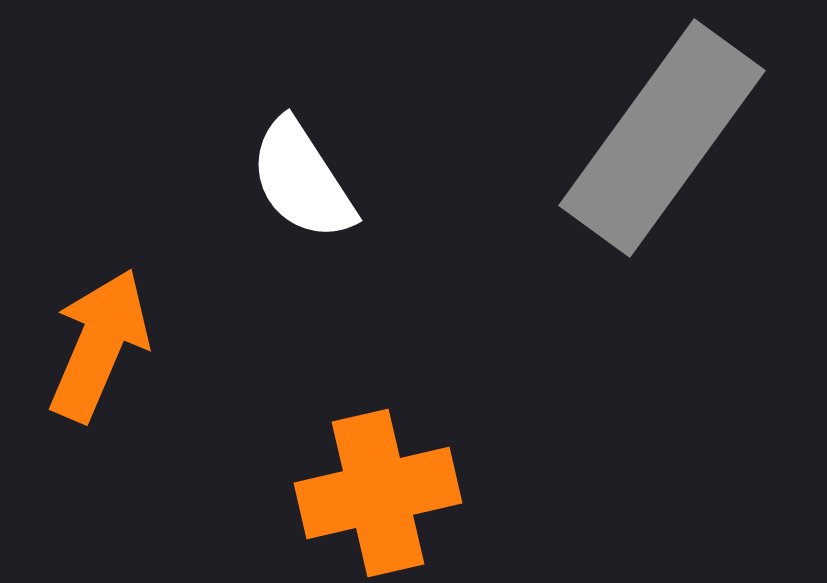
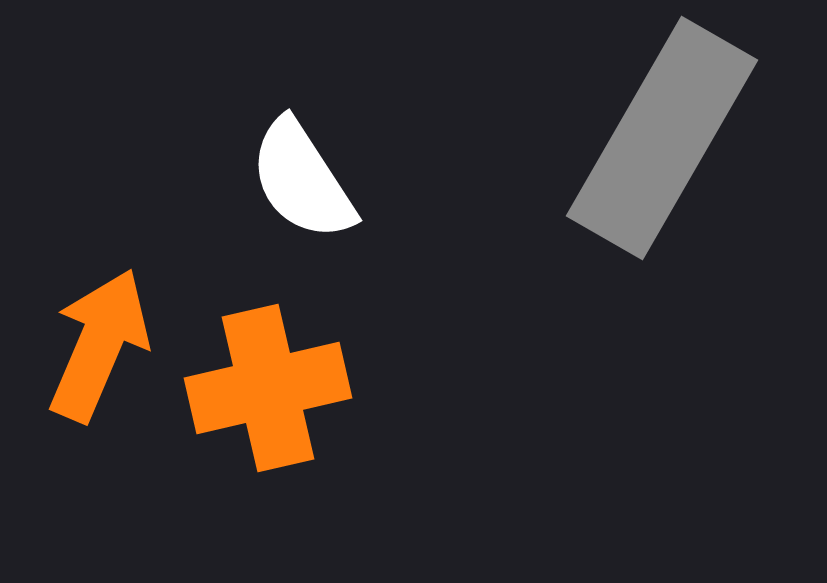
gray rectangle: rotated 6 degrees counterclockwise
orange cross: moved 110 px left, 105 px up
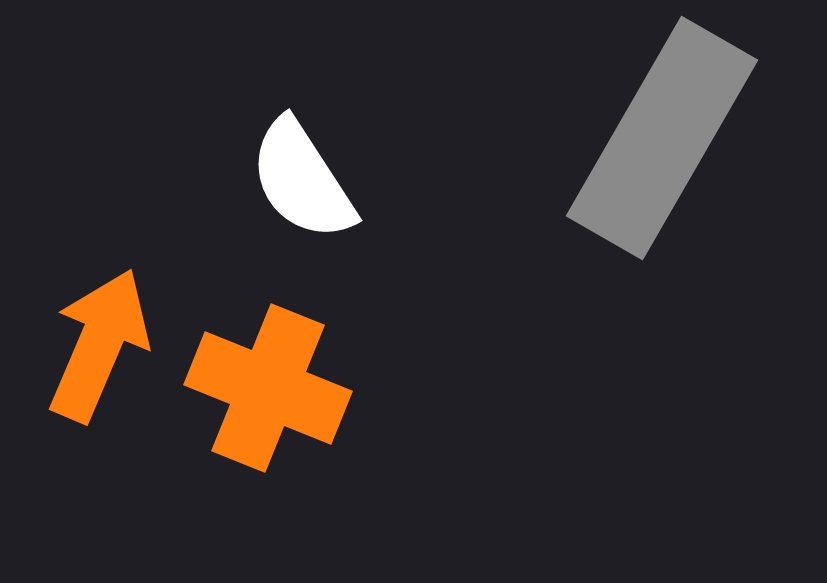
orange cross: rotated 35 degrees clockwise
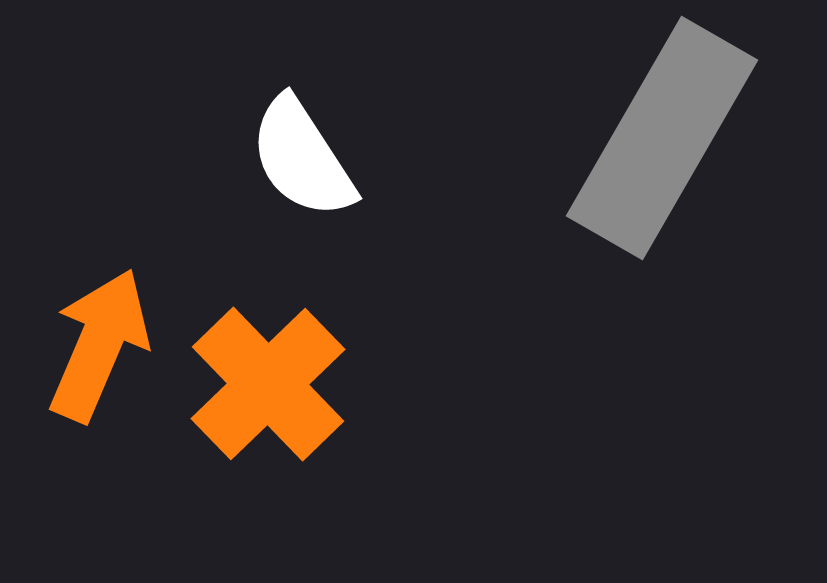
white semicircle: moved 22 px up
orange cross: moved 4 px up; rotated 24 degrees clockwise
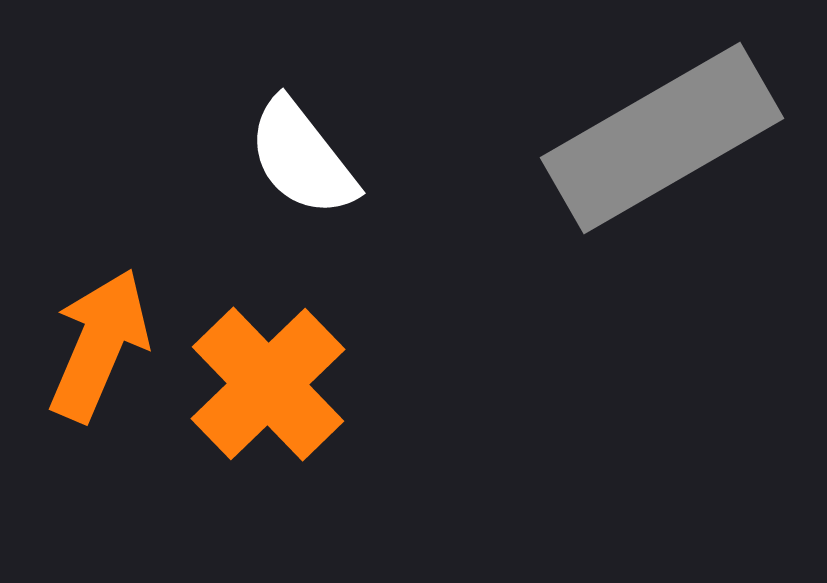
gray rectangle: rotated 30 degrees clockwise
white semicircle: rotated 5 degrees counterclockwise
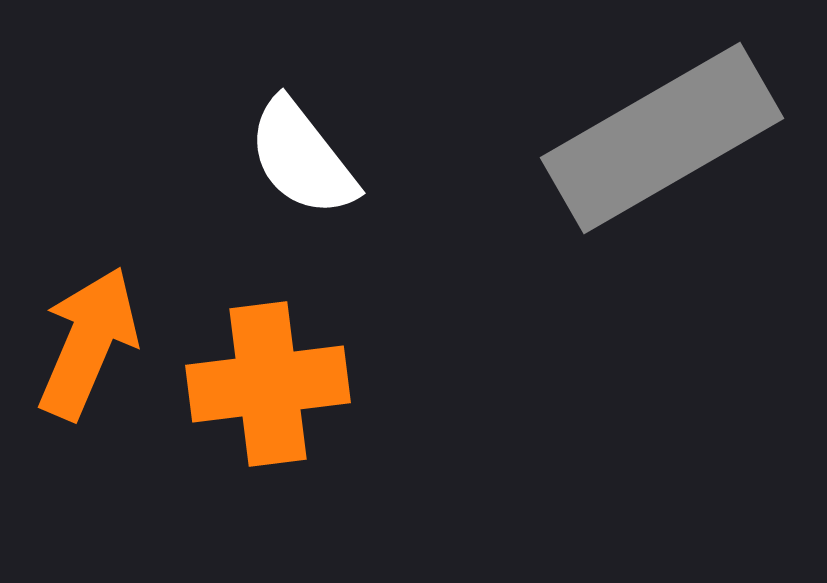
orange arrow: moved 11 px left, 2 px up
orange cross: rotated 37 degrees clockwise
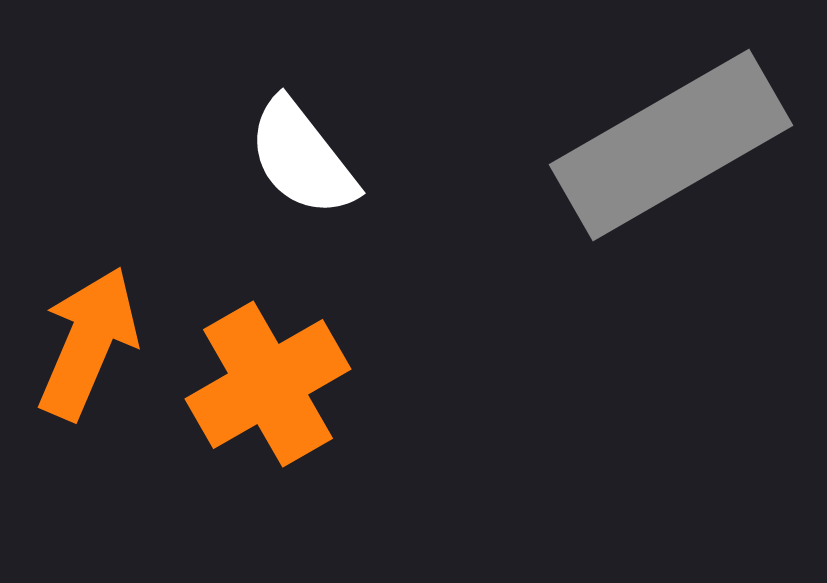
gray rectangle: moved 9 px right, 7 px down
orange cross: rotated 23 degrees counterclockwise
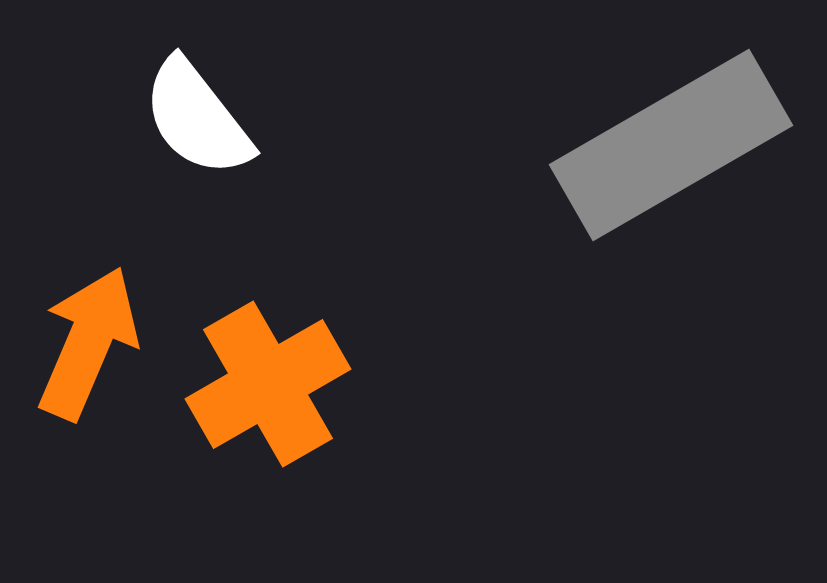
white semicircle: moved 105 px left, 40 px up
